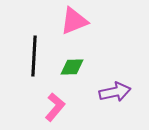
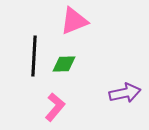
green diamond: moved 8 px left, 3 px up
purple arrow: moved 10 px right, 1 px down
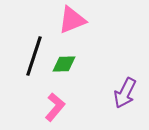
pink triangle: moved 2 px left, 1 px up
black line: rotated 15 degrees clockwise
purple arrow: rotated 128 degrees clockwise
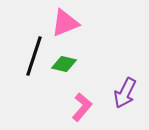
pink triangle: moved 7 px left, 3 px down
green diamond: rotated 15 degrees clockwise
pink L-shape: moved 27 px right
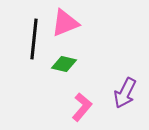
black line: moved 17 px up; rotated 12 degrees counterclockwise
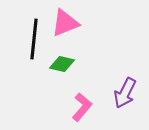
green diamond: moved 2 px left
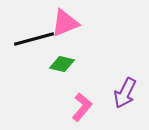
black line: rotated 69 degrees clockwise
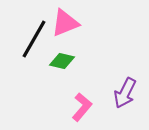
black line: rotated 45 degrees counterclockwise
green diamond: moved 3 px up
